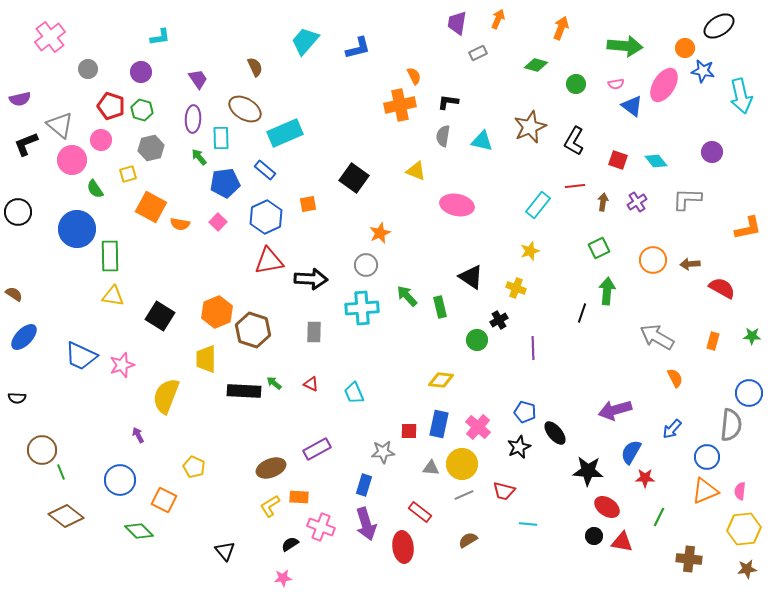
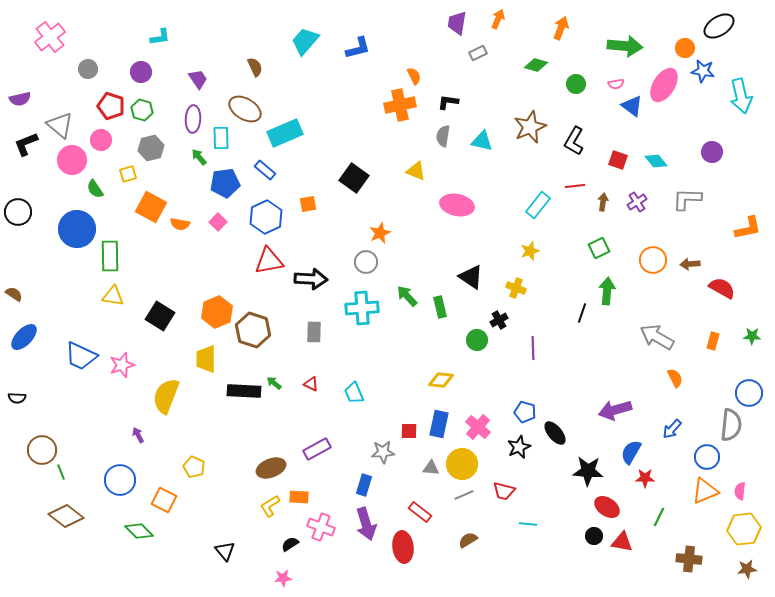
gray circle at (366, 265): moved 3 px up
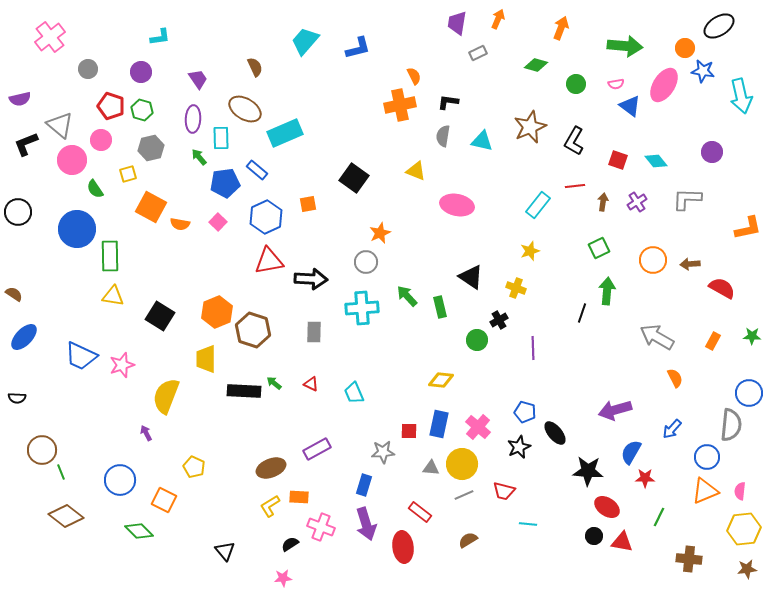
blue triangle at (632, 106): moved 2 px left
blue rectangle at (265, 170): moved 8 px left
orange rectangle at (713, 341): rotated 12 degrees clockwise
purple arrow at (138, 435): moved 8 px right, 2 px up
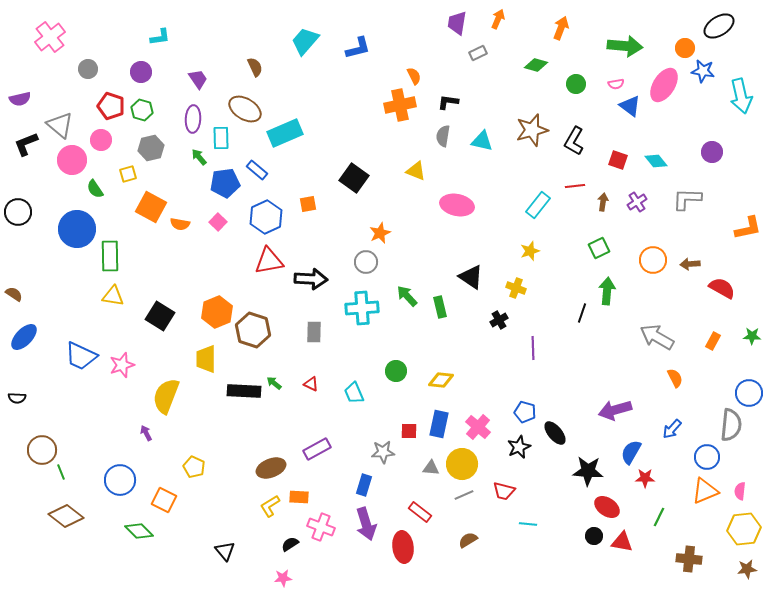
brown star at (530, 127): moved 2 px right, 3 px down; rotated 8 degrees clockwise
green circle at (477, 340): moved 81 px left, 31 px down
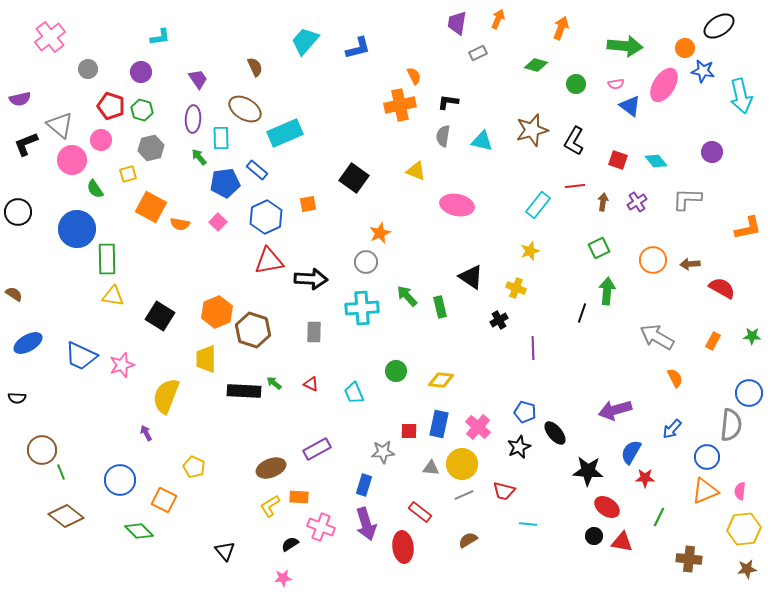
green rectangle at (110, 256): moved 3 px left, 3 px down
blue ellipse at (24, 337): moved 4 px right, 6 px down; rotated 16 degrees clockwise
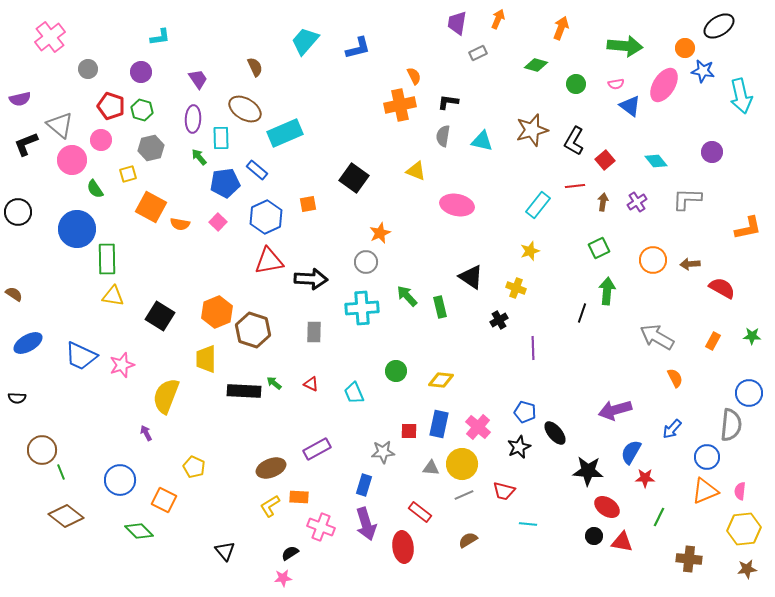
red square at (618, 160): moved 13 px left; rotated 30 degrees clockwise
black semicircle at (290, 544): moved 9 px down
